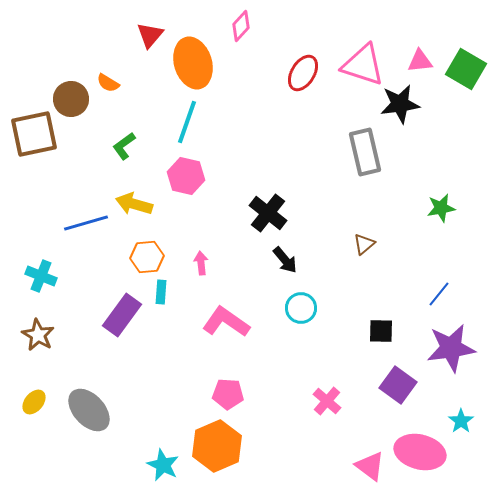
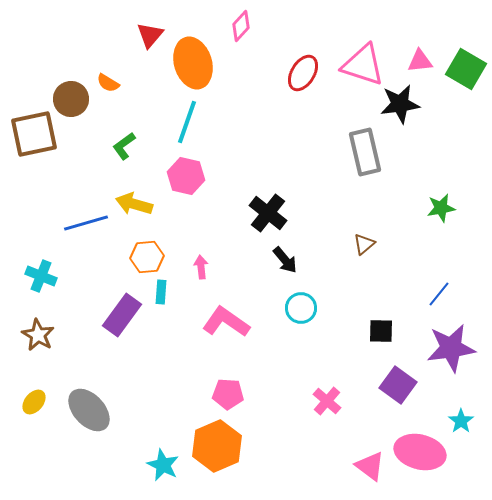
pink arrow at (201, 263): moved 4 px down
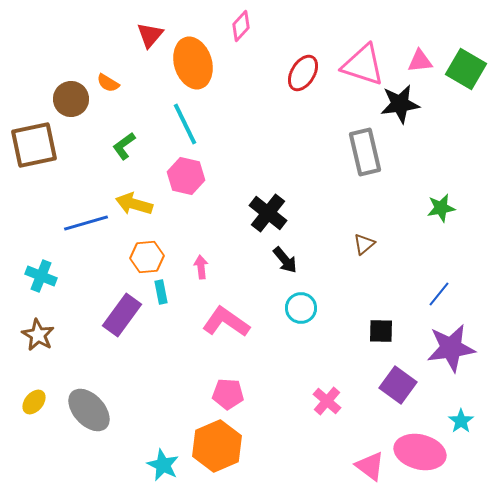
cyan line at (187, 122): moved 2 px left, 2 px down; rotated 45 degrees counterclockwise
brown square at (34, 134): moved 11 px down
cyan rectangle at (161, 292): rotated 15 degrees counterclockwise
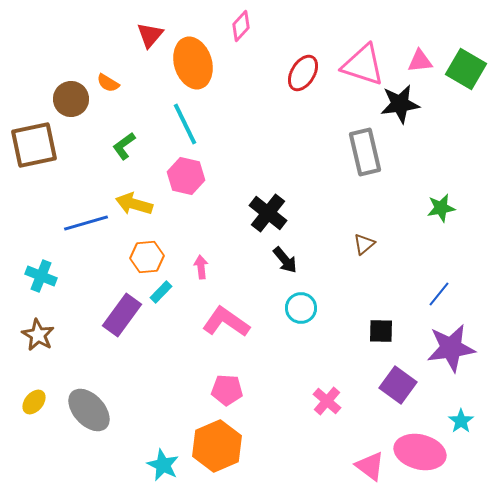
cyan rectangle at (161, 292): rotated 55 degrees clockwise
pink pentagon at (228, 394): moved 1 px left, 4 px up
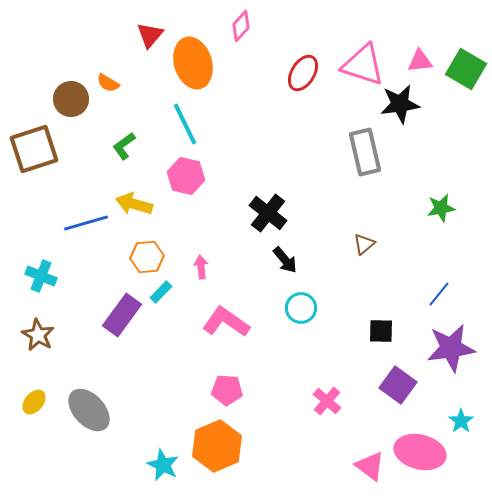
brown square at (34, 145): moved 4 px down; rotated 6 degrees counterclockwise
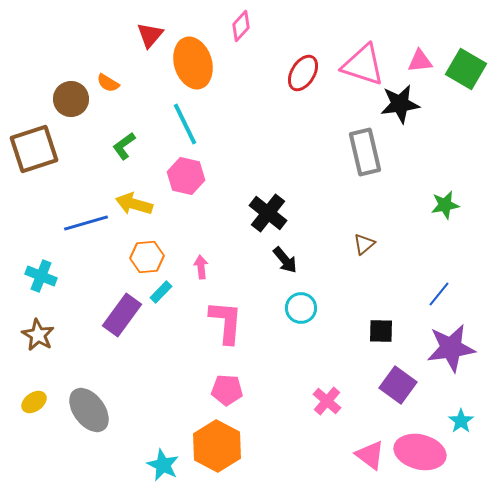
green star at (441, 208): moved 4 px right, 3 px up
pink L-shape at (226, 322): rotated 60 degrees clockwise
yellow ellipse at (34, 402): rotated 15 degrees clockwise
gray ellipse at (89, 410): rotated 6 degrees clockwise
orange hexagon at (217, 446): rotated 9 degrees counterclockwise
pink triangle at (370, 466): moved 11 px up
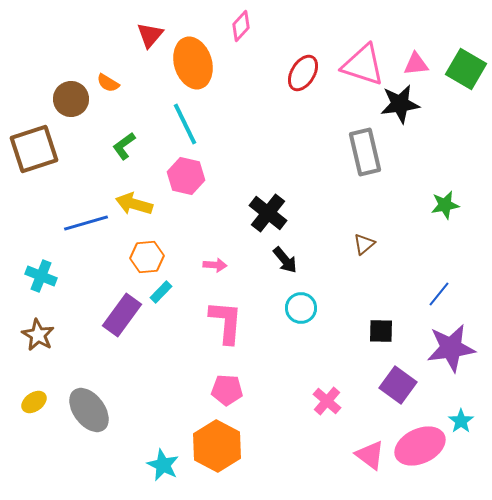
pink triangle at (420, 61): moved 4 px left, 3 px down
pink arrow at (201, 267): moved 14 px right, 2 px up; rotated 100 degrees clockwise
pink ellipse at (420, 452): moved 6 px up; rotated 39 degrees counterclockwise
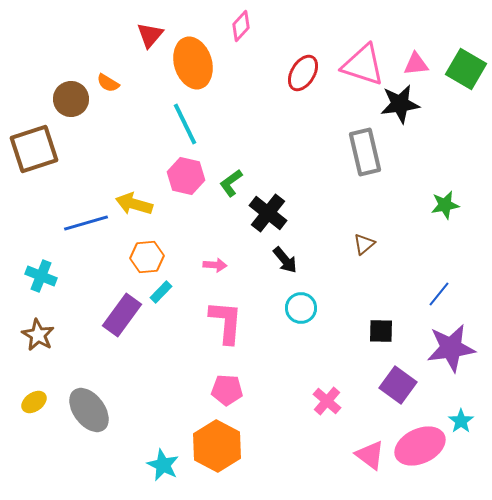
green L-shape at (124, 146): moved 107 px right, 37 px down
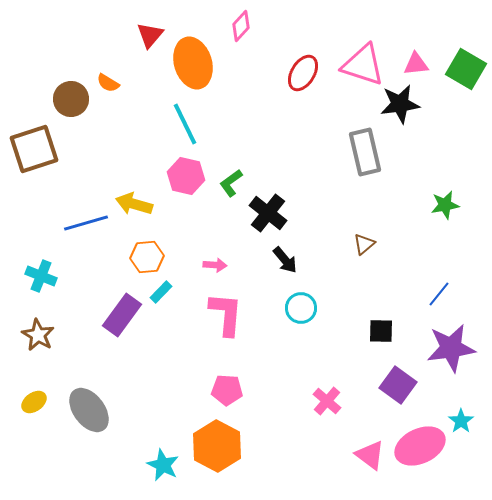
pink L-shape at (226, 322): moved 8 px up
